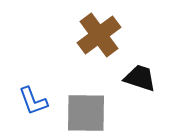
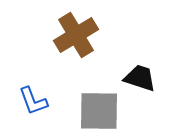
brown cross: moved 23 px left; rotated 6 degrees clockwise
gray square: moved 13 px right, 2 px up
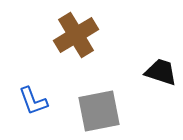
black trapezoid: moved 21 px right, 6 px up
gray square: rotated 12 degrees counterclockwise
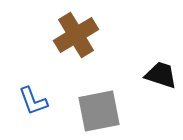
black trapezoid: moved 3 px down
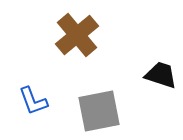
brown cross: moved 1 px right; rotated 9 degrees counterclockwise
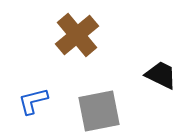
black trapezoid: rotated 8 degrees clockwise
blue L-shape: rotated 96 degrees clockwise
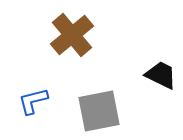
brown cross: moved 5 px left
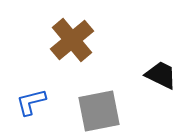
brown cross: moved 5 px down
blue L-shape: moved 2 px left, 1 px down
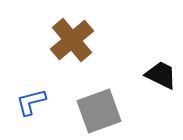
gray square: rotated 9 degrees counterclockwise
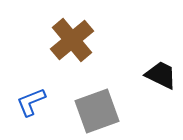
blue L-shape: rotated 8 degrees counterclockwise
gray square: moved 2 px left
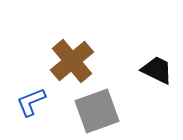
brown cross: moved 21 px down
black trapezoid: moved 4 px left, 5 px up
